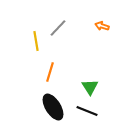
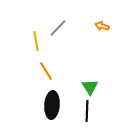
orange line: moved 4 px left, 1 px up; rotated 48 degrees counterclockwise
black ellipse: moved 1 px left, 2 px up; rotated 36 degrees clockwise
black line: rotated 70 degrees clockwise
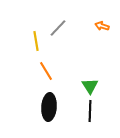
green triangle: moved 1 px up
black ellipse: moved 3 px left, 2 px down
black line: moved 3 px right
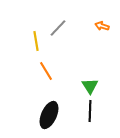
black ellipse: moved 8 px down; rotated 20 degrees clockwise
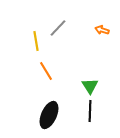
orange arrow: moved 4 px down
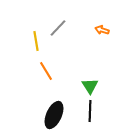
black ellipse: moved 5 px right
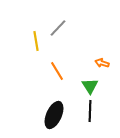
orange arrow: moved 33 px down
orange line: moved 11 px right
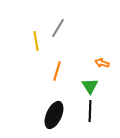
gray line: rotated 12 degrees counterclockwise
orange line: rotated 48 degrees clockwise
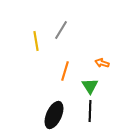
gray line: moved 3 px right, 2 px down
orange line: moved 8 px right
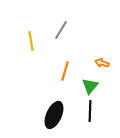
yellow line: moved 5 px left
green triangle: rotated 12 degrees clockwise
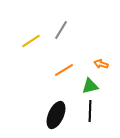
yellow line: rotated 66 degrees clockwise
orange arrow: moved 1 px left, 1 px down
orange line: moved 1 px left, 1 px up; rotated 42 degrees clockwise
green triangle: rotated 36 degrees clockwise
black ellipse: moved 2 px right
